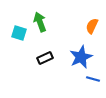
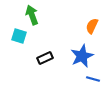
green arrow: moved 8 px left, 7 px up
cyan square: moved 3 px down
blue star: moved 1 px right, 1 px up
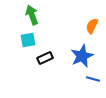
cyan square: moved 9 px right, 4 px down; rotated 28 degrees counterclockwise
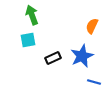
black rectangle: moved 8 px right
blue line: moved 1 px right, 3 px down
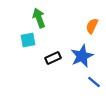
green arrow: moved 7 px right, 3 px down
blue line: rotated 24 degrees clockwise
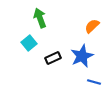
green arrow: moved 1 px right
orange semicircle: rotated 21 degrees clockwise
cyan square: moved 1 px right, 3 px down; rotated 28 degrees counterclockwise
blue line: rotated 24 degrees counterclockwise
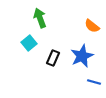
orange semicircle: rotated 98 degrees counterclockwise
black rectangle: rotated 42 degrees counterclockwise
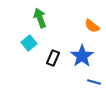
blue star: rotated 10 degrees counterclockwise
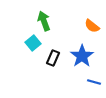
green arrow: moved 4 px right, 3 px down
cyan square: moved 4 px right
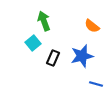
blue star: rotated 20 degrees clockwise
blue line: moved 2 px right, 2 px down
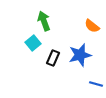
blue star: moved 2 px left, 1 px up
